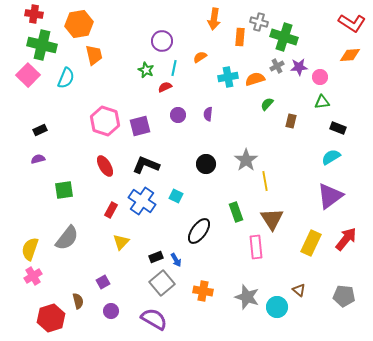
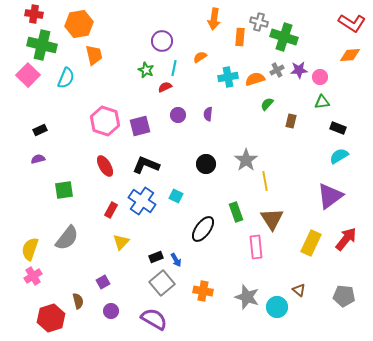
gray cross at (277, 66): moved 4 px down
purple star at (299, 67): moved 3 px down
cyan semicircle at (331, 157): moved 8 px right, 1 px up
black ellipse at (199, 231): moved 4 px right, 2 px up
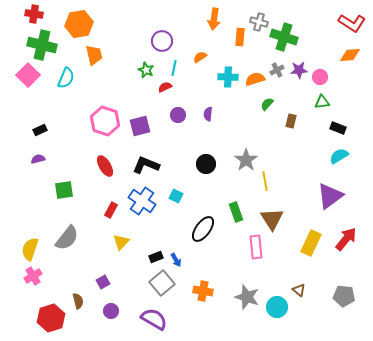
cyan cross at (228, 77): rotated 12 degrees clockwise
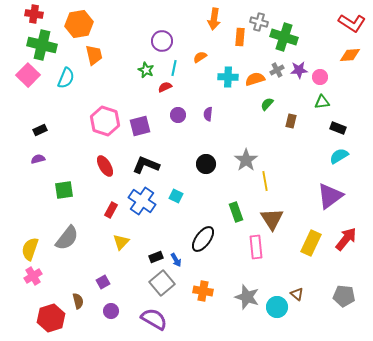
black ellipse at (203, 229): moved 10 px down
brown triangle at (299, 290): moved 2 px left, 4 px down
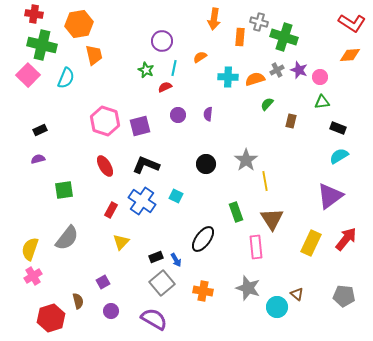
purple star at (299, 70): rotated 24 degrees clockwise
gray star at (247, 297): moved 1 px right, 9 px up
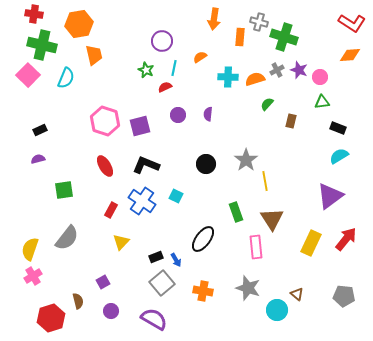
cyan circle at (277, 307): moved 3 px down
